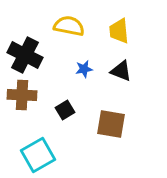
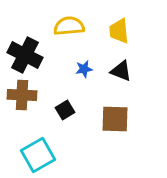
yellow semicircle: rotated 16 degrees counterclockwise
brown square: moved 4 px right, 5 px up; rotated 8 degrees counterclockwise
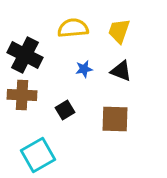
yellow semicircle: moved 4 px right, 2 px down
yellow trapezoid: rotated 24 degrees clockwise
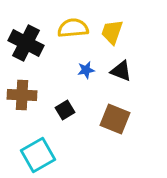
yellow trapezoid: moved 7 px left, 1 px down
black cross: moved 1 px right, 12 px up
blue star: moved 2 px right, 1 px down
brown square: rotated 20 degrees clockwise
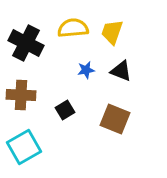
brown cross: moved 1 px left
cyan square: moved 14 px left, 8 px up
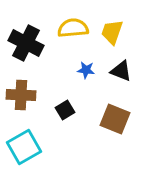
blue star: rotated 18 degrees clockwise
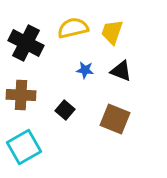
yellow semicircle: rotated 8 degrees counterclockwise
blue star: moved 1 px left
black square: rotated 18 degrees counterclockwise
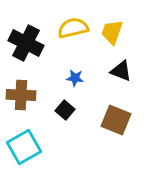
blue star: moved 10 px left, 8 px down
brown square: moved 1 px right, 1 px down
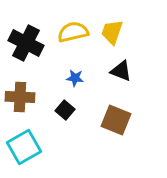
yellow semicircle: moved 4 px down
brown cross: moved 1 px left, 2 px down
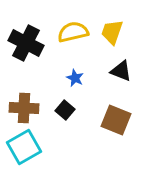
blue star: rotated 18 degrees clockwise
brown cross: moved 4 px right, 11 px down
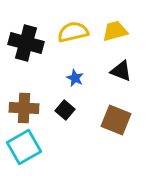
yellow trapezoid: moved 3 px right, 1 px up; rotated 56 degrees clockwise
black cross: rotated 12 degrees counterclockwise
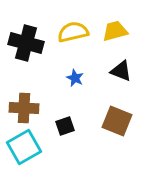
black square: moved 16 px down; rotated 30 degrees clockwise
brown square: moved 1 px right, 1 px down
